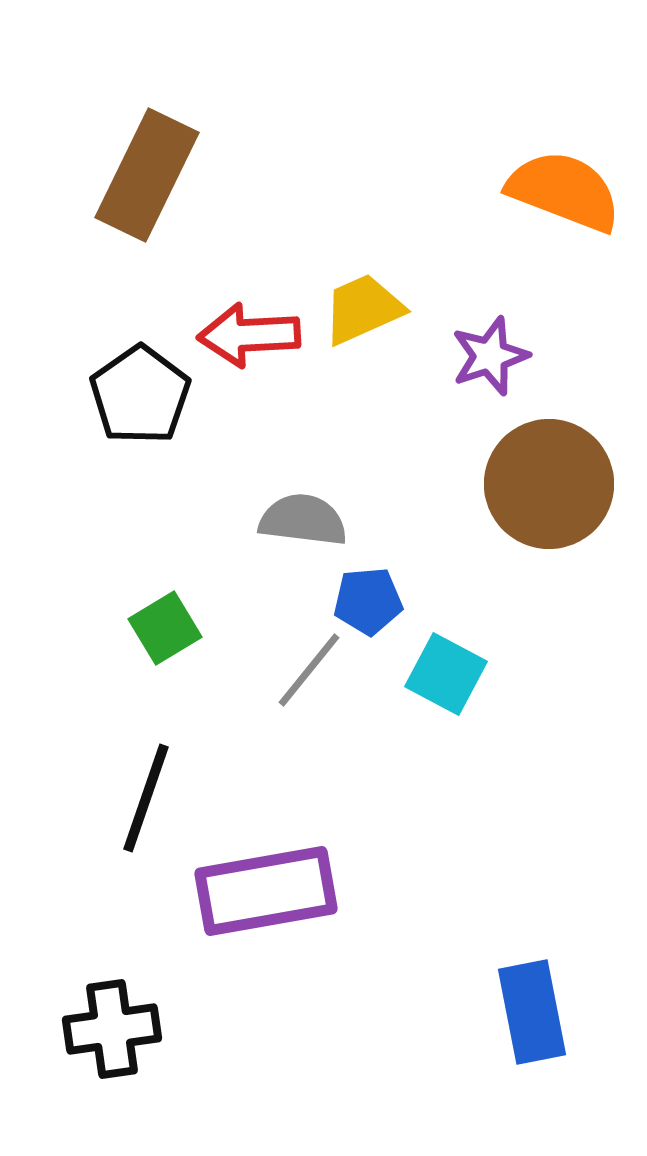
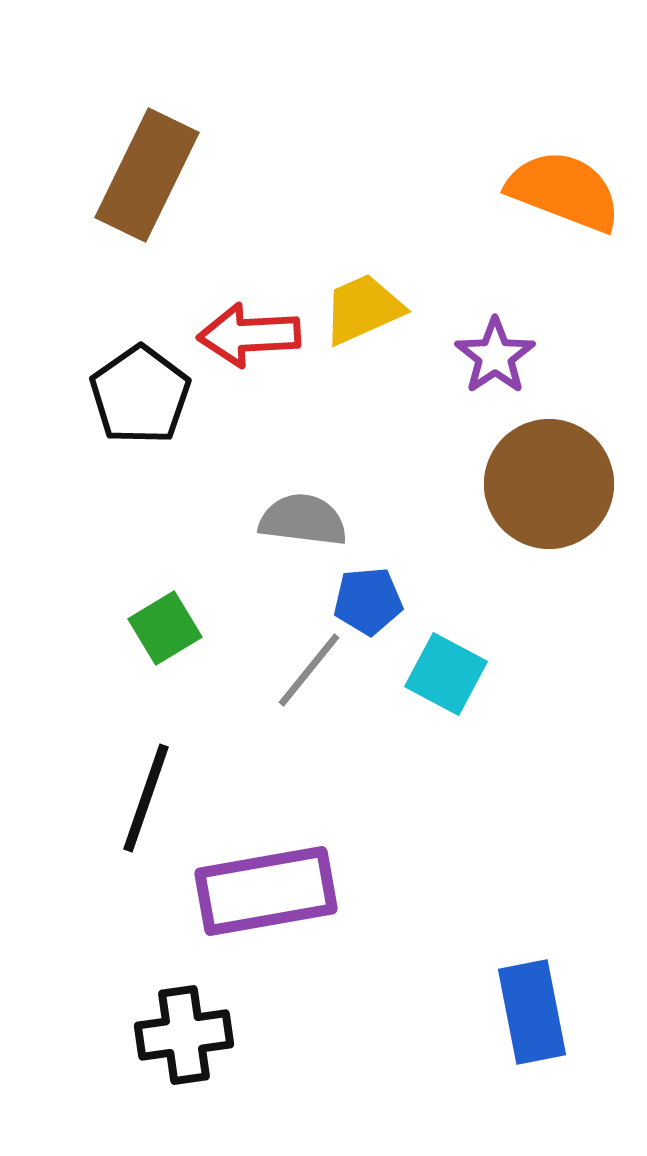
purple star: moved 5 px right; rotated 16 degrees counterclockwise
black cross: moved 72 px right, 6 px down
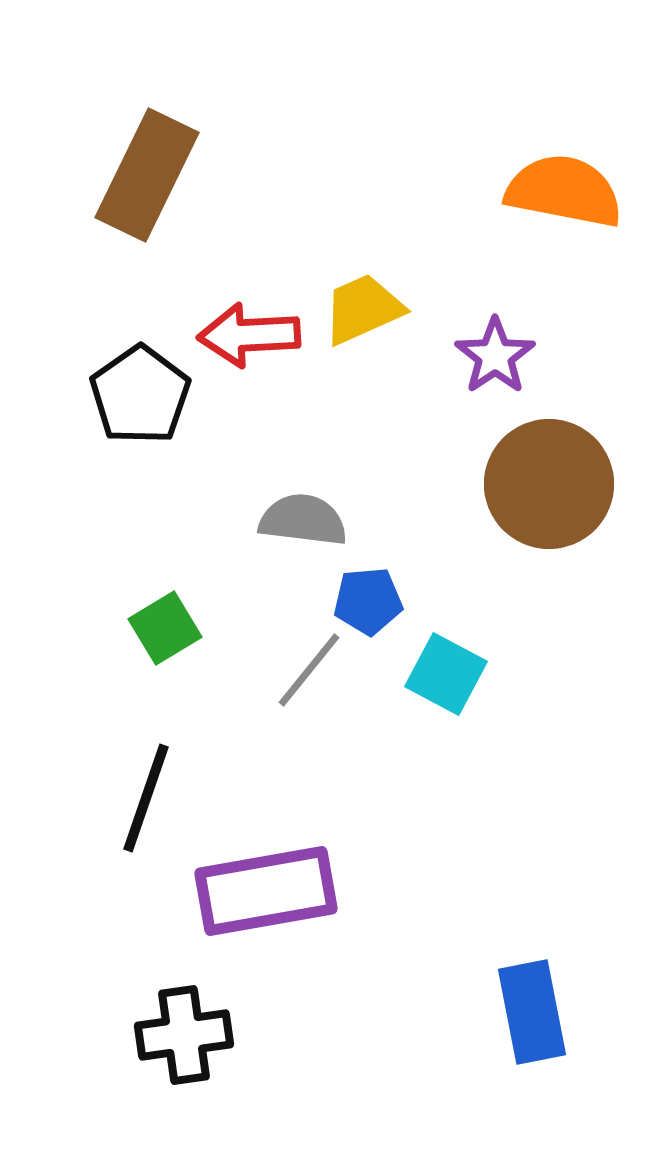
orange semicircle: rotated 10 degrees counterclockwise
